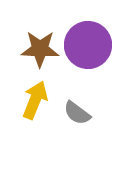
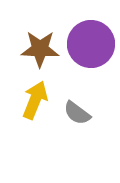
purple circle: moved 3 px right, 1 px up
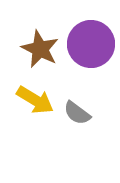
brown star: rotated 24 degrees clockwise
yellow arrow: rotated 99 degrees clockwise
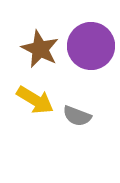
purple circle: moved 2 px down
gray semicircle: moved 3 px down; rotated 16 degrees counterclockwise
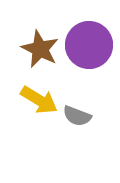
purple circle: moved 2 px left, 1 px up
yellow arrow: moved 4 px right
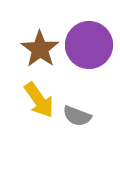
brown star: rotated 9 degrees clockwise
yellow arrow: rotated 24 degrees clockwise
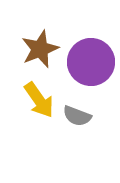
purple circle: moved 2 px right, 17 px down
brown star: rotated 15 degrees clockwise
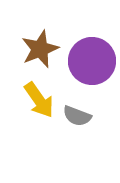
purple circle: moved 1 px right, 1 px up
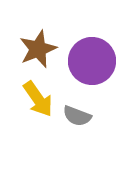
brown star: moved 2 px left
yellow arrow: moved 1 px left, 1 px up
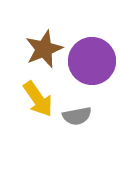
brown star: moved 6 px right
gray semicircle: rotated 32 degrees counterclockwise
